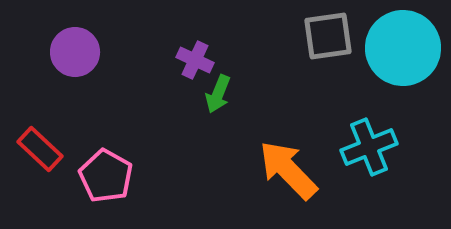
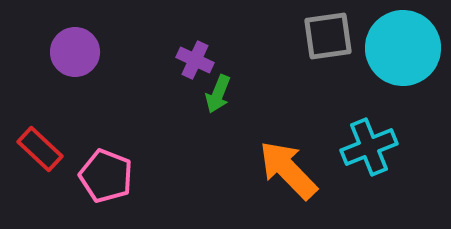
pink pentagon: rotated 8 degrees counterclockwise
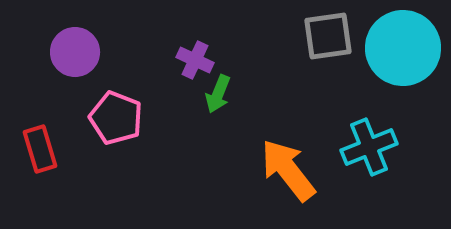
red rectangle: rotated 30 degrees clockwise
orange arrow: rotated 6 degrees clockwise
pink pentagon: moved 10 px right, 58 px up
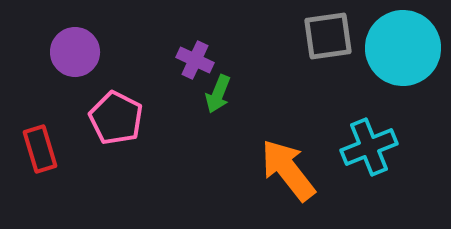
pink pentagon: rotated 6 degrees clockwise
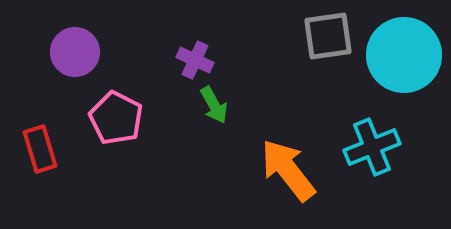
cyan circle: moved 1 px right, 7 px down
green arrow: moved 4 px left, 11 px down; rotated 51 degrees counterclockwise
cyan cross: moved 3 px right
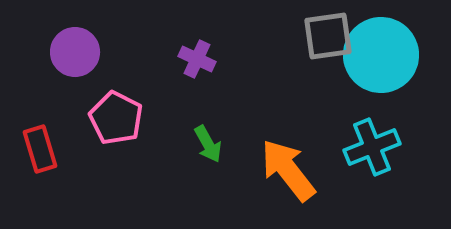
cyan circle: moved 23 px left
purple cross: moved 2 px right, 1 px up
green arrow: moved 6 px left, 39 px down
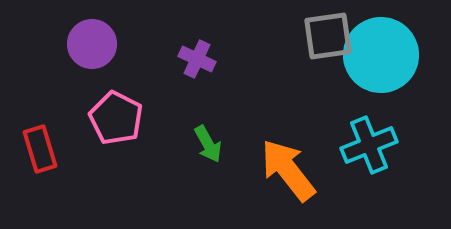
purple circle: moved 17 px right, 8 px up
cyan cross: moved 3 px left, 2 px up
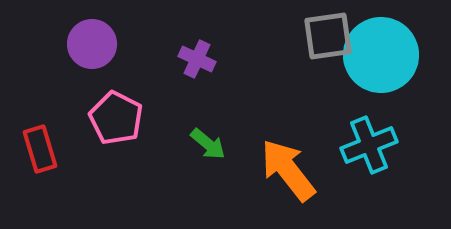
green arrow: rotated 21 degrees counterclockwise
